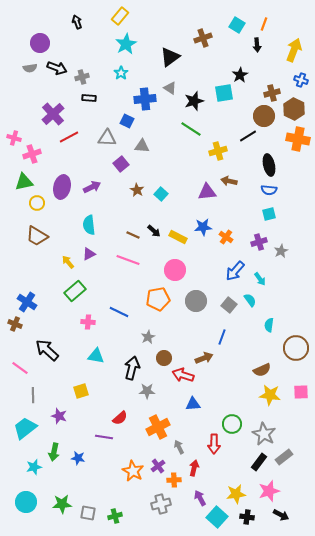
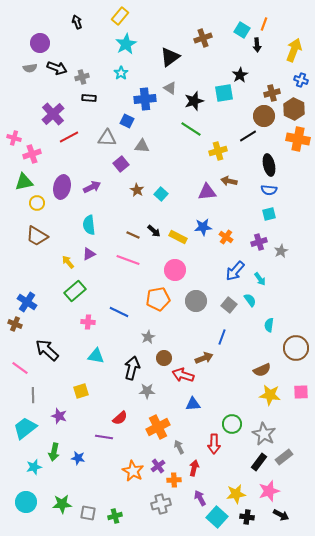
cyan square at (237, 25): moved 5 px right, 5 px down
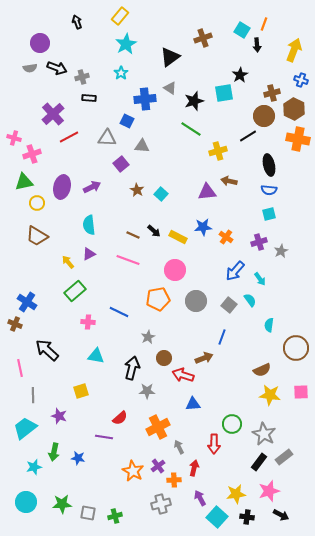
pink line at (20, 368): rotated 42 degrees clockwise
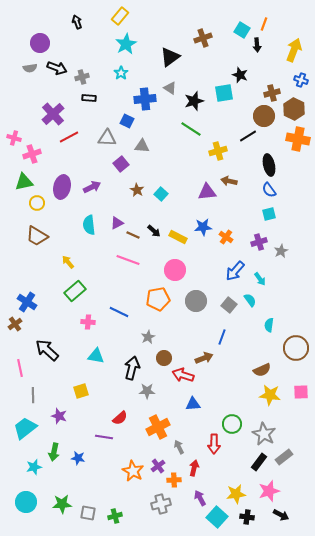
black star at (240, 75): rotated 21 degrees counterclockwise
blue semicircle at (269, 190): rotated 49 degrees clockwise
purple triangle at (89, 254): moved 28 px right, 31 px up
brown cross at (15, 324): rotated 32 degrees clockwise
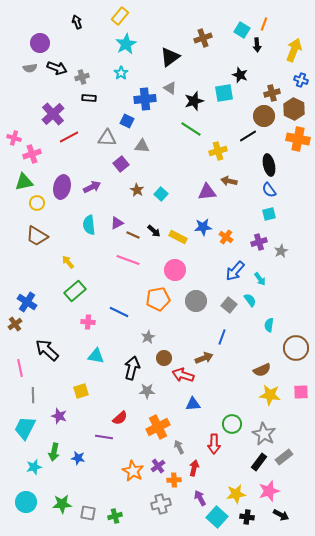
cyan trapezoid at (25, 428): rotated 25 degrees counterclockwise
